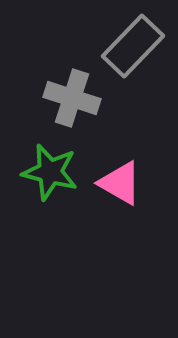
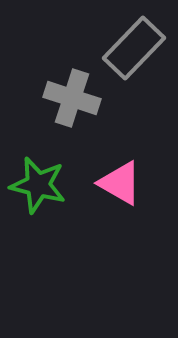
gray rectangle: moved 1 px right, 2 px down
green star: moved 12 px left, 13 px down
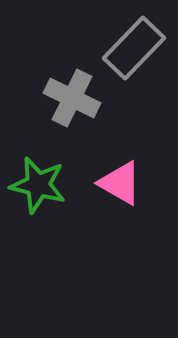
gray cross: rotated 8 degrees clockwise
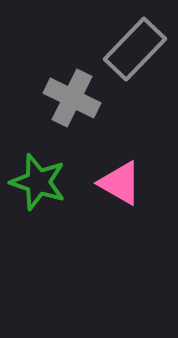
gray rectangle: moved 1 px right, 1 px down
green star: moved 3 px up; rotated 4 degrees clockwise
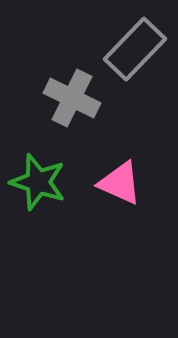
pink triangle: rotated 6 degrees counterclockwise
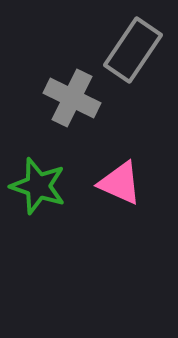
gray rectangle: moved 2 px left, 1 px down; rotated 10 degrees counterclockwise
green star: moved 4 px down
